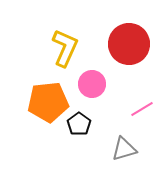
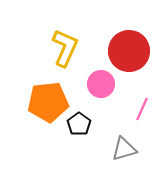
red circle: moved 7 px down
pink circle: moved 9 px right
pink line: rotated 35 degrees counterclockwise
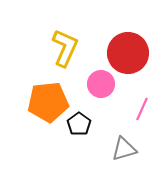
red circle: moved 1 px left, 2 px down
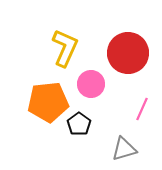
pink circle: moved 10 px left
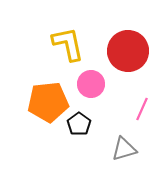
yellow L-shape: moved 3 px right, 4 px up; rotated 36 degrees counterclockwise
red circle: moved 2 px up
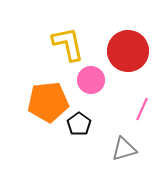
pink circle: moved 4 px up
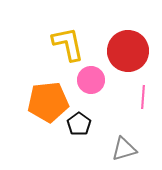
pink line: moved 1 px right, 12 px up; rotated 20 degrees counterclockwise
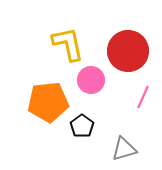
pink line: rotated 20 degrees clockwise
black pentagon: moved 3 px right, 2 px down
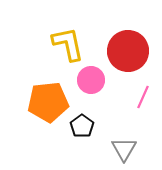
gray triangle: rotated 44 degrees counterclockwise
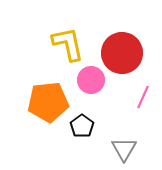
red circle: moved 6 px left, 2 px down
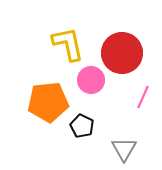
black pentagon: rotated 10 degrees counterclockwise
